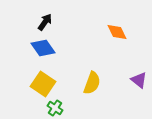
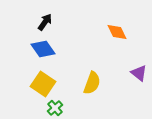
blue diamond: moved 1 px down
purple triangle: moved 7 px up
green cross: rotated 14 degrees clockwise
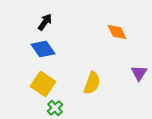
purple triangle: rotated 24 degrees clockwise
